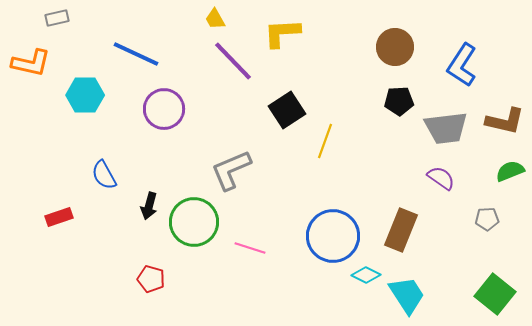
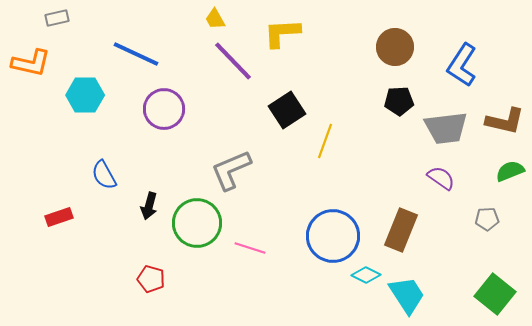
green circle: moved 3 px right, 1 px down
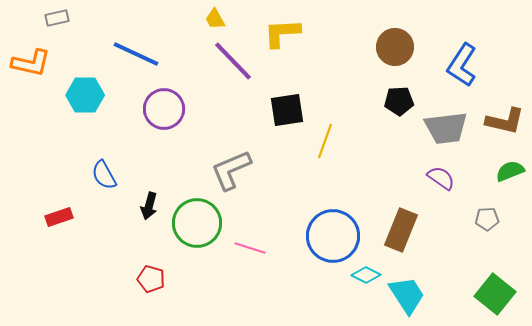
black square: rotated 24 degrees clockwise
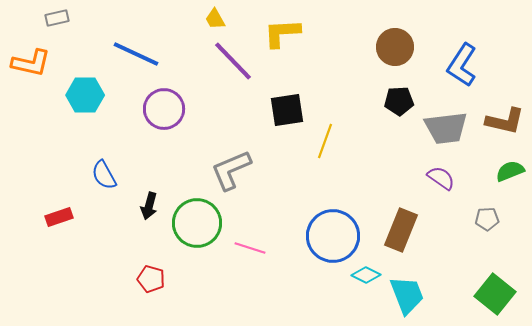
cyan trapezoid: rotated 12 degrees clockwise
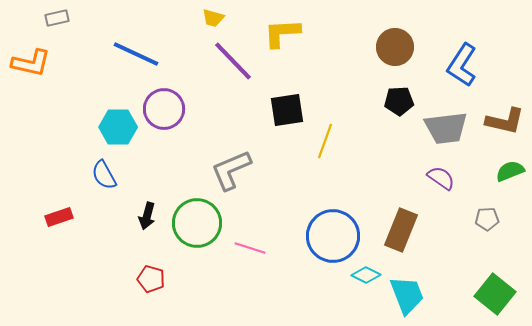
yellow trapezoid: moved 2 px left, 1 px up; rotated 45 degrees counterclockwise
cyan hexagon: moved 33 px right, 32 px down
black arrow: moved 2 px left, 10 px down
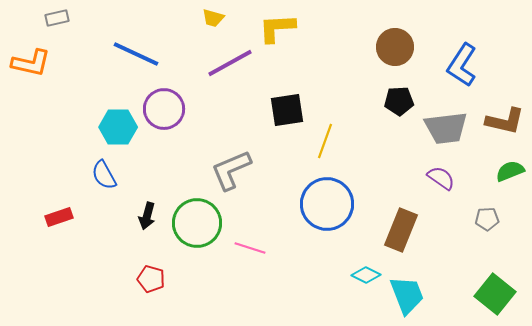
yellow L-shape: moved 5 px left, 5 px up
purple line: moved 3 px left, 2 px down; rotated 75 degrees counterclockwise
blue circle: moved 6 px left, 32 px up
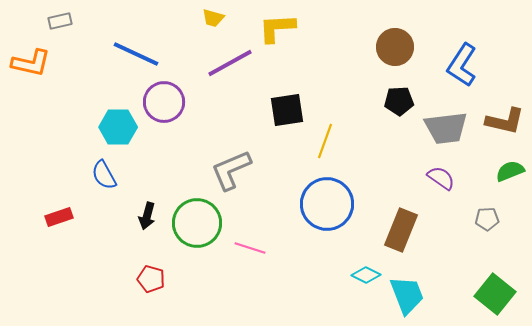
gray rectangle: moved 3 px right, 3 px down
purple circle: moved 7 px up
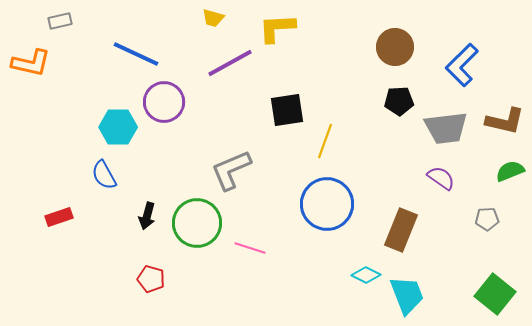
blue L-shape: rotated 12 degrees clockwise
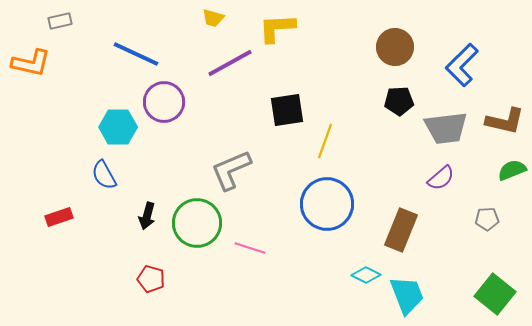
green semicircle: moved 2 px right, 1 px up
purple semicircle: rotated 104 degrees clockwise
